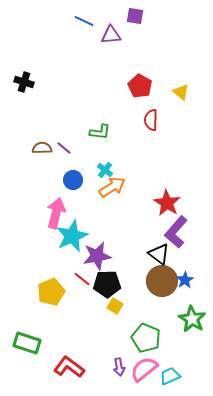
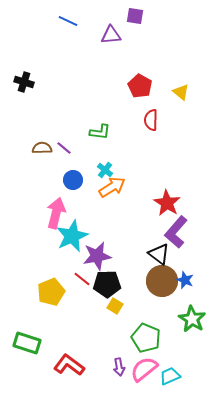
blue line: moved 16 px left
blue star: rotated 18 degrees counterclockwise
red L-shape: moved 2 px up
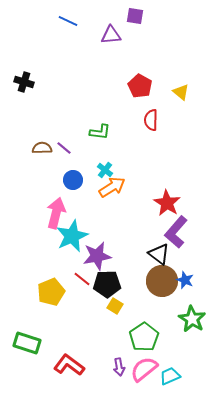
green pentagon: moved 2 px left, 1 px up; rotated 16 degrees clockwise
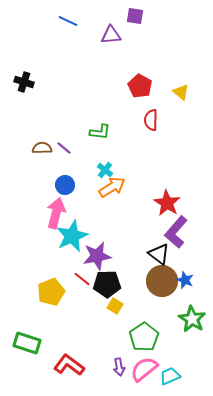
blue circle: moved 8 px left, 5 px down
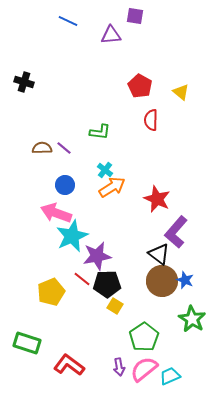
red star: moved 10 px left, 4 px up; rotated 8 degrees counterclockwise
pink arrow: rotated 84 degrees counterclockwise
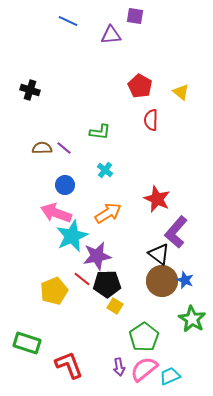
black cross: moved 6 px right, 8 px down
orange arrow: moved 4 px left, 26 px down
yellow pentagon: moved 3 px right, 1 px up
red L-shape: rotated 32 degrees clockwise
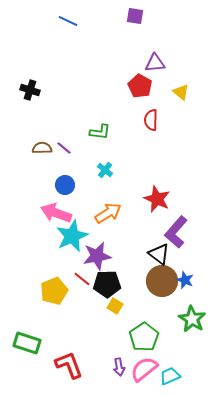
purple triangle: moved 44 px right, 28 px down
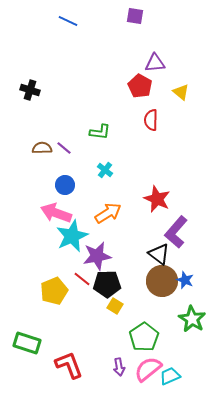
pink semicircle: moved 4 px right
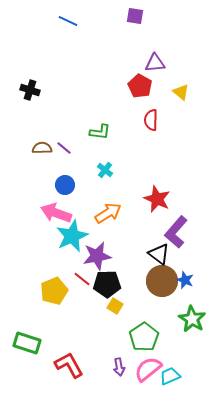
red L-shape: rotated 8 degrees counterclockwise
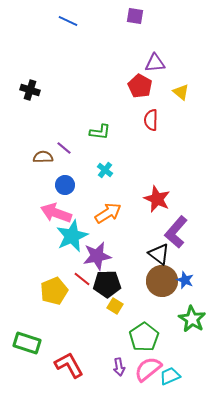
brown semicircle: moved 1 px right, 9 px down
